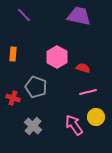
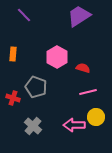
purple trapezoid: rotated 45 degrees counterclockwise
pink arrow: rotated 55 degrees counterclockwise
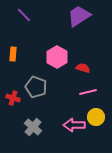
gray cross: moved 1 px down
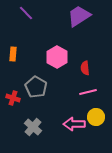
purple line: moved 2 px right, 2 px up
red semicircle: moved 2 px right; rotated 112 degrees counterclockwise
gray pentagon: rotated 10 degrees clockwise
pink arrow: moved 1 px up
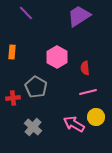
orange rectangle: moved 1 px left, 2 px up
red cross: rotated 24 degrees counterclockwise
pink arrow: rotated 30 degrees clockwise
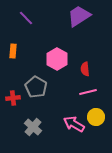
purple line: moved 5 px down
orange rectangle: moved 1 px right, 1 px up
pink hexagon: moved 2 px down
red semicircle: moved 1 px down
